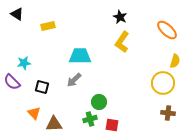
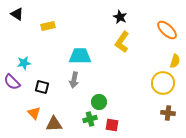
gray arrow: rotated 35 degrees counterclockwise
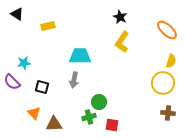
yellow semicircle: moved 4 px left
green cross: moved 1 px left, 2 px up
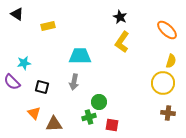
gray arrow: moved 2 px down
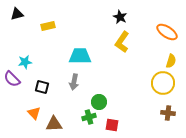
black triangle: rotated 48 degrees counterclockwise
orange ellipse: moved 2 px down; rotated 10 degrees counterclockwise
cyan star: moved 1 px right, 1 px up
purple semicircle: moved 3 px up
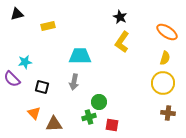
yellow semicircle: moved 6 px left, 3 px up
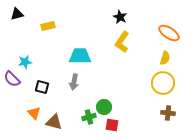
orange ellipse: moved 2 px right, 1 px down
green circle: moved 5 px right, 5 px down
brown triangle: moved 2 px up; rotated 18 degrees clockwise
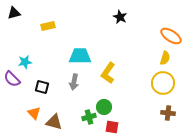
black triangle: moved 3 px left, 1 px up
orange ellipse: moved 2 px right, 3 px down
yellow L-shape: moved 14 px left, 31 px down
red square: moved 2 px down
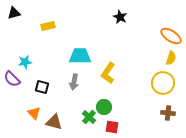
yellow semicircle: moved 6 px right
green cross: rotated 32 degrees counterclockwise
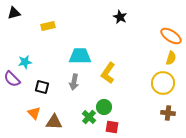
brown triangle: rotated 12 degrees counterclockwise
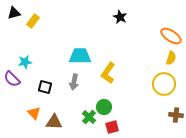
yellow rectangle: moved 15 px left, 5 px up; rotated 40 degrees counterclockwise
yellow circle: moved 1 px right, 1 px down
black square: moved 3 px right
brown cross: moved 8 px right, 2 px down
red square: rotated 24 degrees counterclockwise
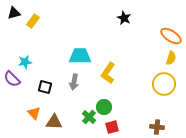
black star: moved 4 px right, 1 px down
brown cross: moved 19 px left, 12 px down
